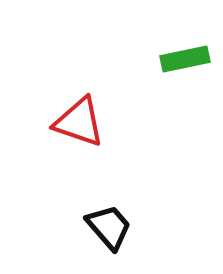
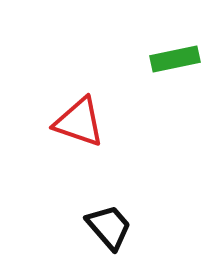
green rectangle: moved 10 px left
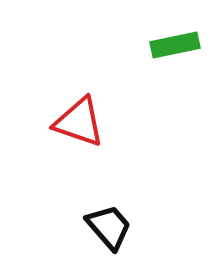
green rectangle: moved 14 px up
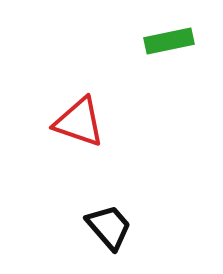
green rectangle: moved 6 px left, 4 px up
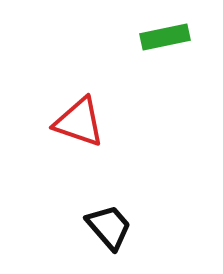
green rectangle: moved 4 px left, 4 px up
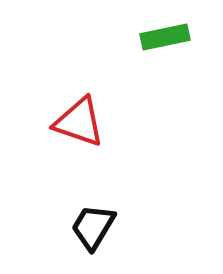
black trapezoid: moved 16 px left; rotated 108 degrees counterclockwise
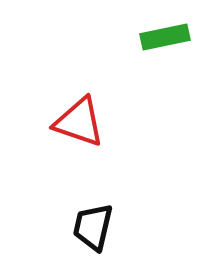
black trapezoid: rotated 18 degrees counterclockwise
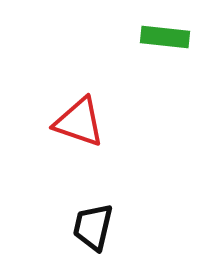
green rectangle: rotated 18 degrees clockwise
